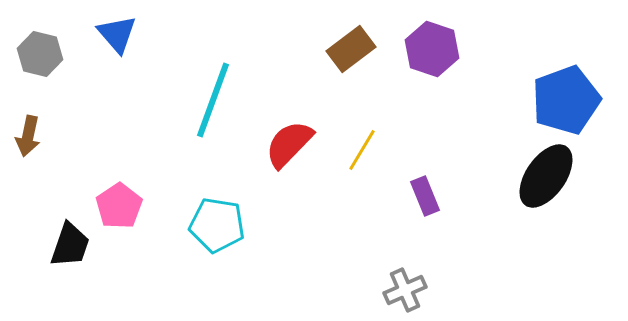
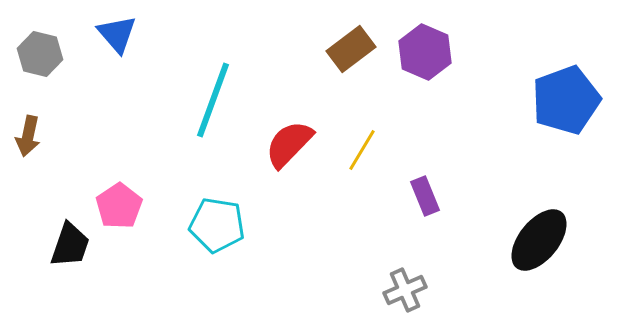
purple hexagon: moved 7 px left, 3 px down; rotated 4 degrees clockwise
black ellipse: moved 7 px left, 64 px down; rotated 4 degrees clockwise
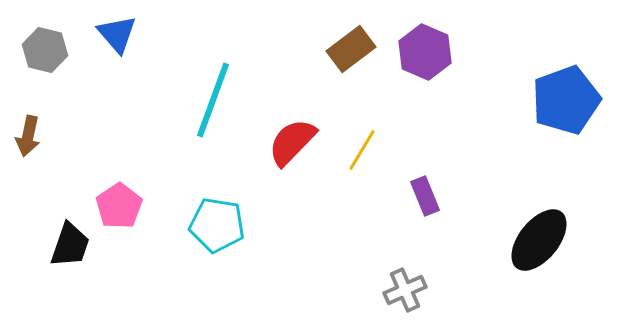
gray hexagon: moved 5 px right, 4 px up
red semicircle: moved 3 px right, 2 px up
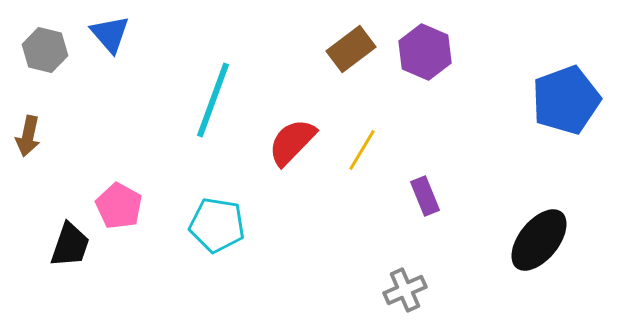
blue triangle: moved 7 px left
pink pentagon: rotated 9 degrees counterclockwise
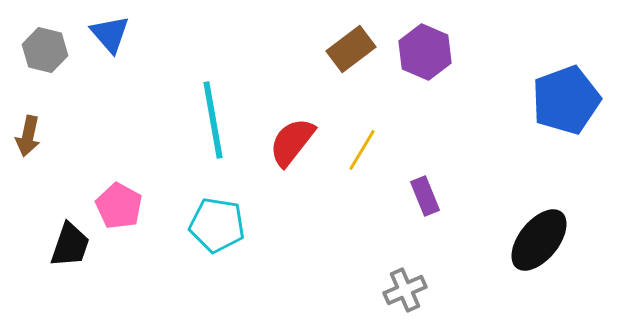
cyan line: moved 20 px down; rotated 30 degrees counterclockwise
red semicircle: rotated 6 degrees counterclockwise
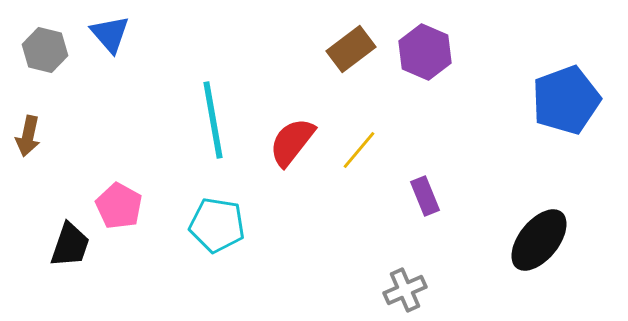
yellow line: moved 3 px left; rotated 9 degrees clockwise
